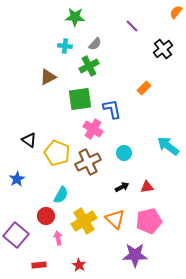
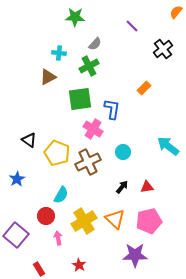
cyan cross: moved 6 px left, 7 px down
blue L-shape: rotated 20 degrees clockwise
cyan circle: moved 1 px left, 1 px up
black arrow: rotated 24 degrees counterclockwise
red rectangle: moved 4 px down; rotated 64 degrees clockwise
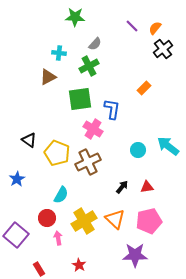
orange semicircle: moved 21 px left, 16 px down
cyan circle: moved 15 px right, 2 px up
red circle: moved 1 px right, 2 px down
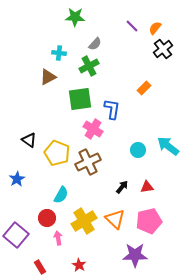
red rectangle: moved 1 px right, 2 px up
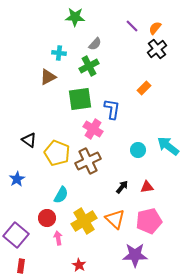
black cross: moved 6 px left
brown cross: moved 1 px up
red rectangle: moved 19 px left, 1 px up; rotated 40 degrees clockwise
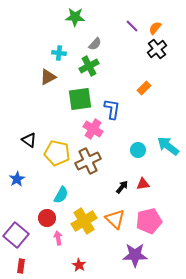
yellow pentagon: rotated 10 degrees counterclockwise
red triangle: moved 4 px left, 3 px up
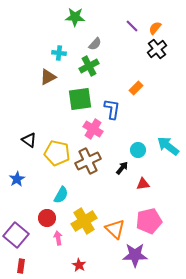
orange rectangle: moved 8 px left
black arrow: moved 19 px up
orange triangle: moved 10 px down
